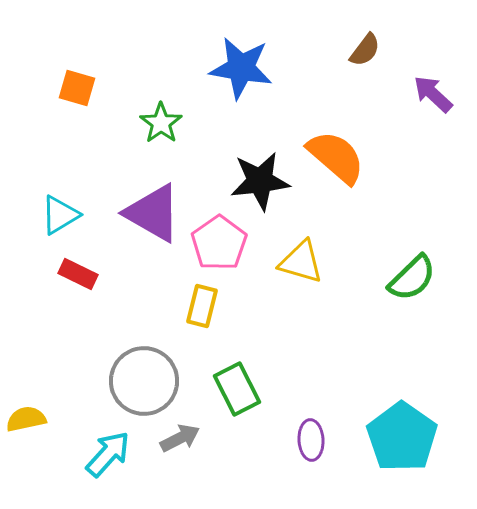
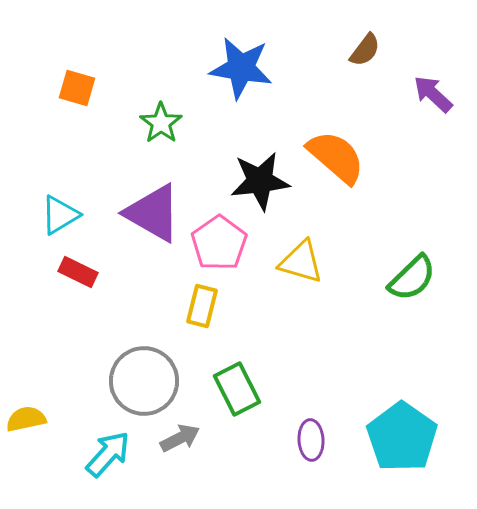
red rectangle: moved 2 px up
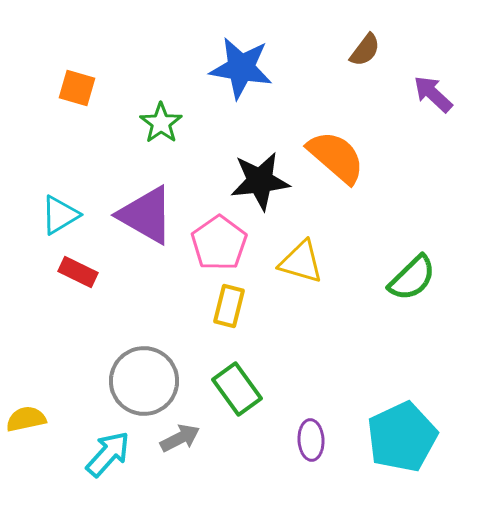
purple triangle: moved 7 px left, 2 px down
yellow rectangle: moved 27 px right
green rectangle: rotated 9 degrees counterclockwise
cyan pentagon: rotated 12 degrees clockwise
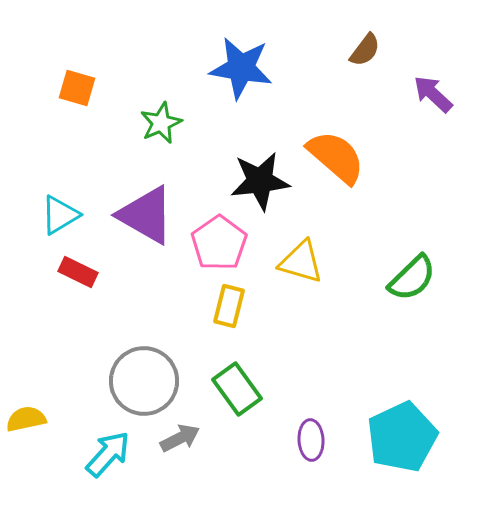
green star: rotated 12 degrees clockwise
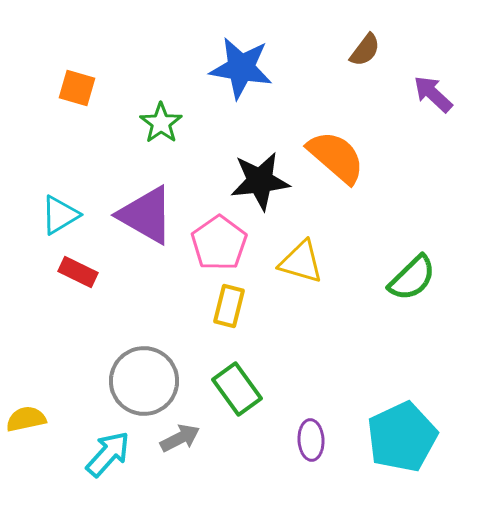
green star: rotated 12 degrees counterclockwise
